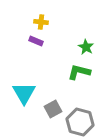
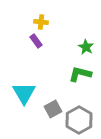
purple rectangle: rotated 32 degrees clockwise
green L-shape: moved 1 px right, 2 px down
gray hexagon: moved 1 px left, 2 px up; rotated 16 degrees clockwise
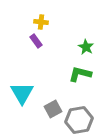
cyan triangle: moved 2 px left
gray hexagon: rotated 20 degrees clockwise
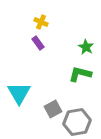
yellow cross: rotated 16 degrees clockwise
purple rectangle: moved 2 px right, 2 px down
cyan triangle: moved 3 px left
gray hexagon: moved 2 px left, 2 px down
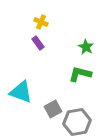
cyan triangle: moved 2 px right, 1 px up; rotated 40 degrees counterclockwise
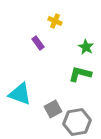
yellow cross: moved 14 px right, 1 px up
cyan triangle: moved 1 px left, 2 px down
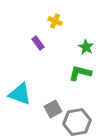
green L-shape: moved 1 px up
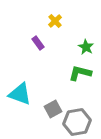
yellow cross: rotated 24 degrees clockwise
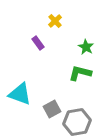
gray square: moved 1 px left
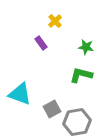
purple rectangle: moved 3 px right
green star: rotated 21 degrees counterclockwise
green L-shape: moved 1 px right, 2 px down
